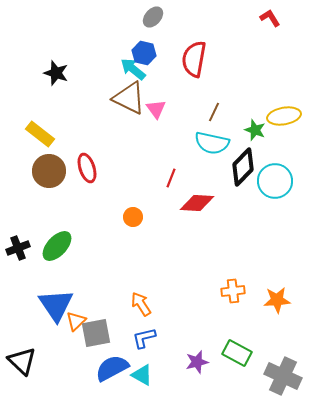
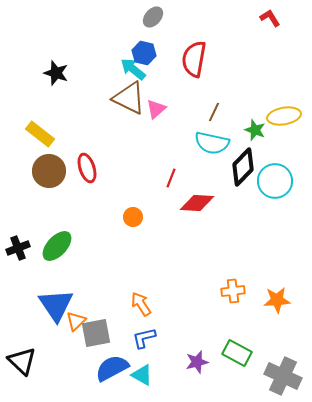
pink triangle: rotated 25 degrees clockwise
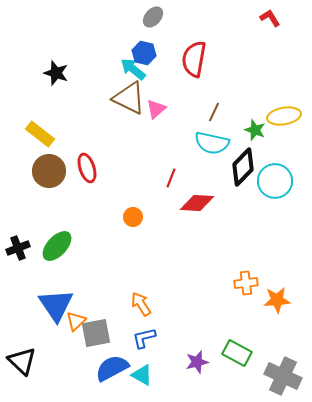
orange cross: moved 13 px right, 8 px up
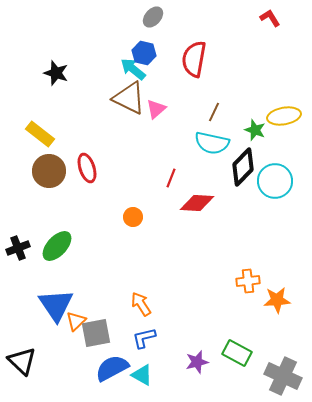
orange cross: moved 2 px right, 2 px up
